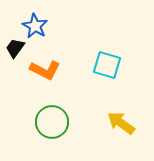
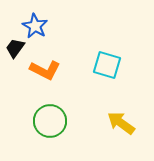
green circle: moved 2 px left, 1 px up
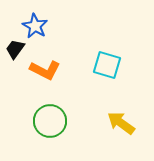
black trapezoid: moved 1 px down
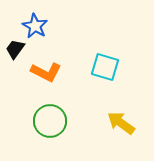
cyan square: moved 2 px left, 2 px down
orange L-shape: moved 1 px right, 2 px down
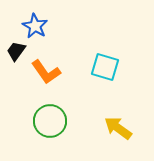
black trapezoid: moved 1 px right, 2 px down
orange L-shape: rotated 28 degrees clockwise
yellow arrow: moved 3 px left, 5 px down
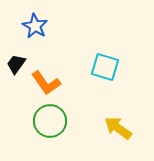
black trapezoid: moved 13 px down
orange L-shape: moved 11 px down
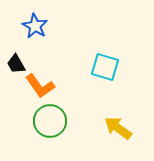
black trapezoid: rotated 65 degrees counterclockwise
orange L-shape: moved 6 px left, 3 px down
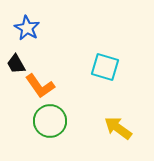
blue star: moved 8 px left, 2 px down
